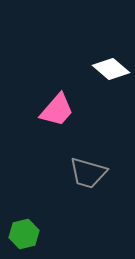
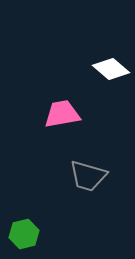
pink trapezoid: moved 5 px right, 4 px down; rotated 141 degrees counterclockwise
gray trapezoid: moved 3 px down
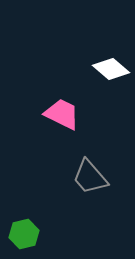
pink trapezoid: rotated 36 degrees clockwise
gray trapezoid: moved 2 px right, 1 px down; rotated 33 degrees clockwise
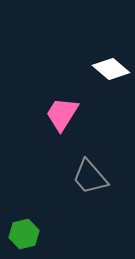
pink trapezoid: rotated 84 degrees counterclockwise
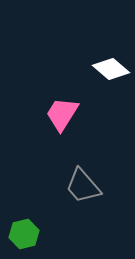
gray trapezoid: moved 7 px left, 9 px down
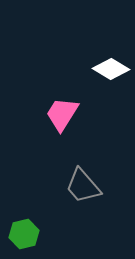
white diamond: rotated 9 degrees counterclockwise
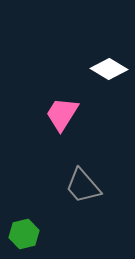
white diamond: moved 2 px left
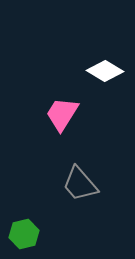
white diamond: moved 4 px left, 2 px down
gray trapezoid: moved 3 px left, 2 px up
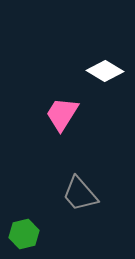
gray trapezoid: moved 10 px down
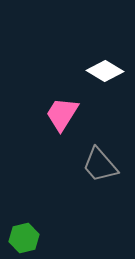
gray trapezoid: moved 20 px right, 29 px up
green hexagon: moved 4 px down
